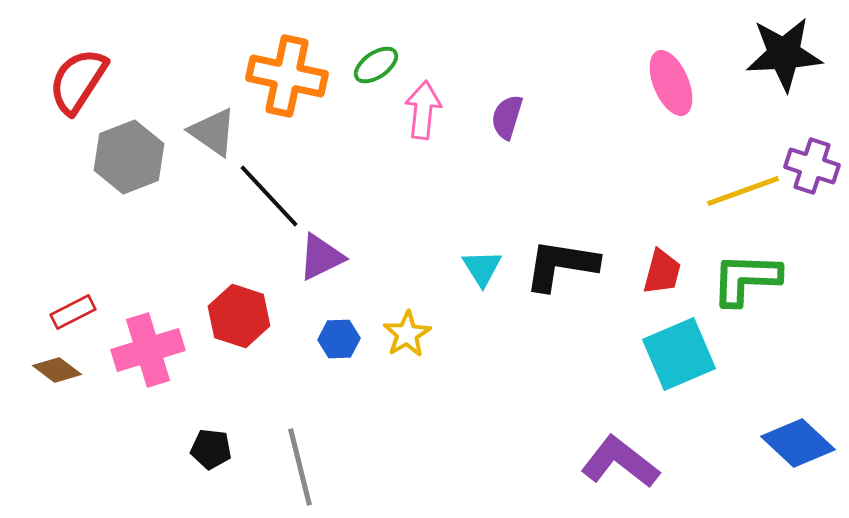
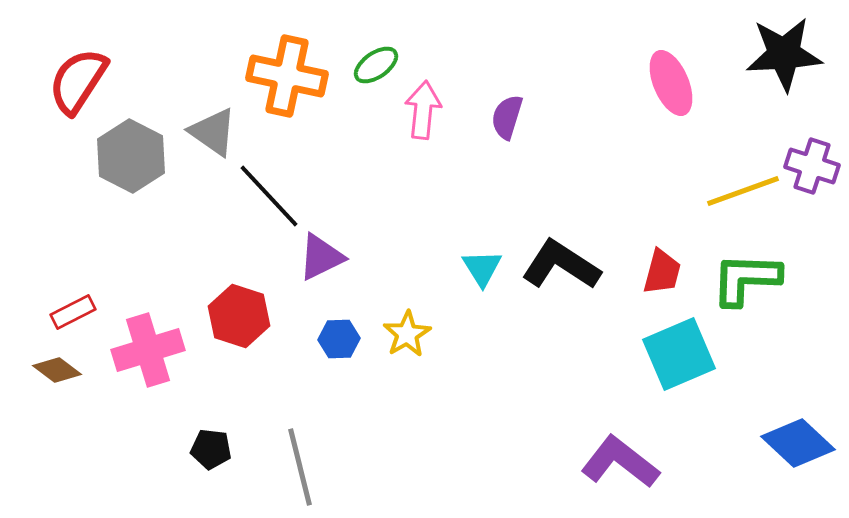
gray hexagon: moved 2 px right, 1 px up; rotated 12 degrees counterclockwise
black L-shape: rotated 24 degrees clockwise
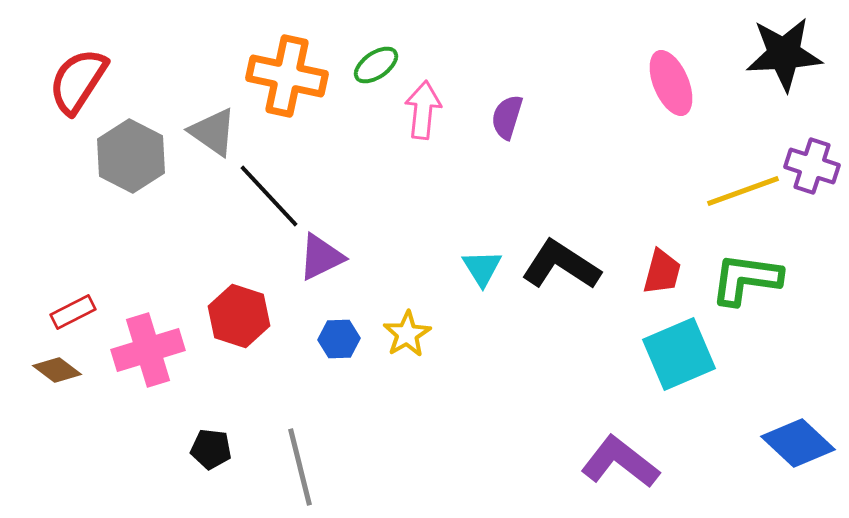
green L-shape: rotated 6 degrees clockwise
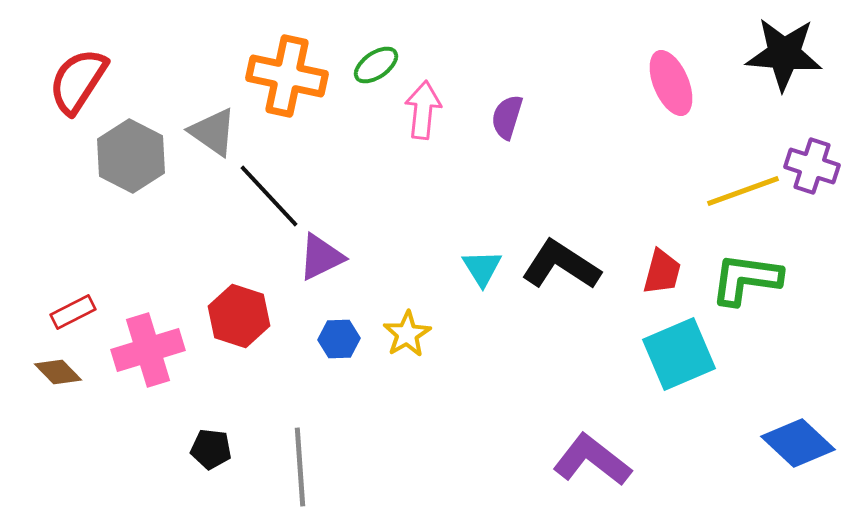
black star: rotated 8 degrees clockwise
brown diamond: moved 1 px right, 2 px down; rotated 9 degrees clockwise
purple L-shape: moved 28 px left, 2 px up
gray line: rotated 10 degrees clockwise
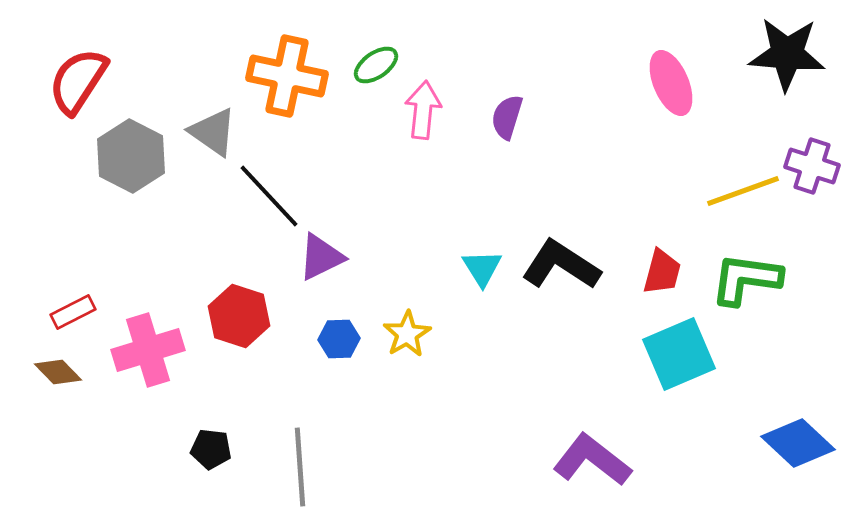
black star: moved 3 px right
